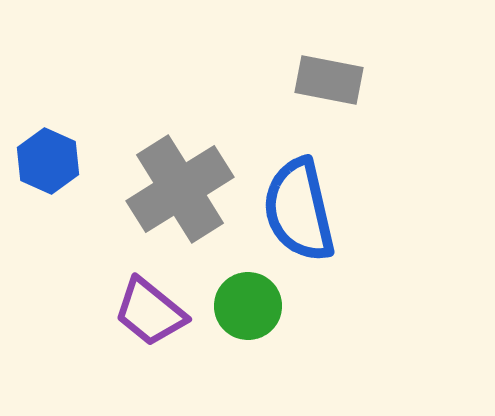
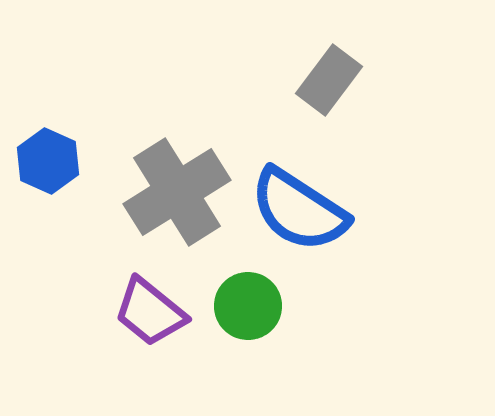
gray rectangle: rotated 64 degrees counterclockwise
gray cross: moved 3 px left, 3 px down
blue semicircle: rotated 44 degrees counterclockwise
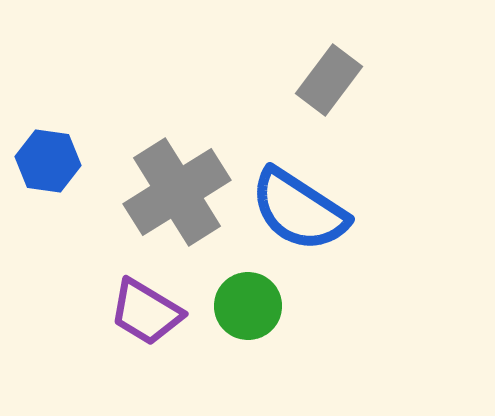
blue hexagon: rotated 16 degrees counterclockwise
purple trapezoid: moved 4 px left; rotated 8 degrees counterclockwise
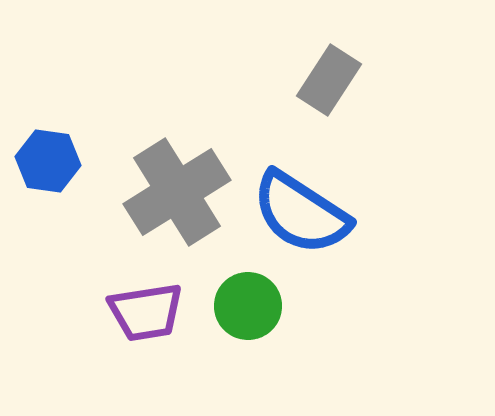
gray rectangle: rotated 4 degrees counterclockwise
blue semicircle: moved 2 px right, 3 px down
purple trapezoid: rotated 40 degrees counterclockwise
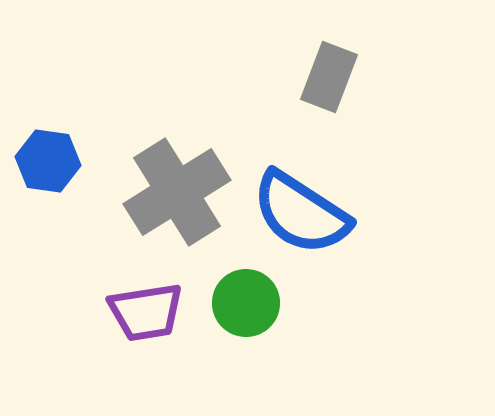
gray rectangle: moved 3 px up; rotated 12 degrees counterclockwise
green circle: moved 2 px left, 3 px up
